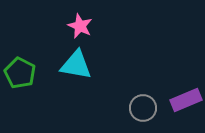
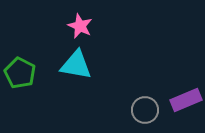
gray circle: moved 2 px right, 2 px down
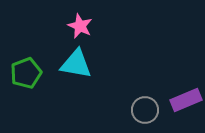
cyan triangle: moved 1 px up
green pentagon: moved 6 px right; rotated 24 degrees clockwise
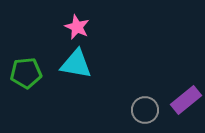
pink star: moved 3 px left, 1 px down
green pentagon: rotated 16 degrees clockwise
purple rectangle: rotated 16 degrees counterclockwise
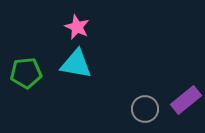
gray circle: moved 1 px up
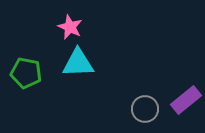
pink star: moved 7 px left
cyan triangle: moved 2 px right, 1 px up; rotated 12 degrees counterclockwise
green pentagon: rotated 16 degrees clockwise
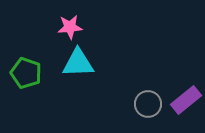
pink star: rotated 30 degrees counterclockwise
green pentagon: rotated 8 degrees clockwise
gray circle: moved 3 px right, 5 px up
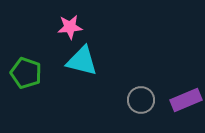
cyan triangle: moved 4 px right, 2 px up; rotated 16 degrees clockwise
purple rectangle: rotated 16 degrees clockwise
gray circle: moved 7 px left, 4 px up
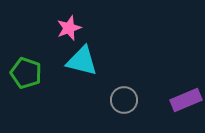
pink star: moved 1 px left, 1 px down; rotated 15 degrees counterclockwise
gray circle: moved 17 px left
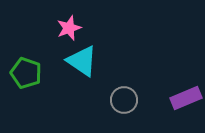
cyan triangle: rotated 20 degrees clockwise
purple rectangle: moved 2 px up
